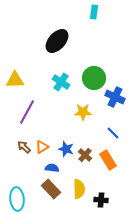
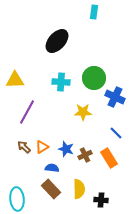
cyan cross: rotated 30 degrees counterclockwise
blue line: moved 3 px right
brown cross: rotated 24 degrees clockwise
orange rectangle: moved 1 px right, 2 px up
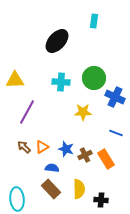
cyan rectangle: moved 9 px down
blue line: rotated 24 degrees counterclockwise
orange rectangle: moved 3 px left, 1 px down
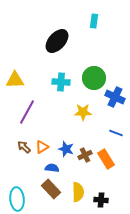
yellow semicircle: moved 1 px left, 3 px down
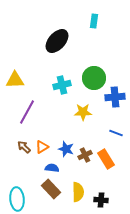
cyan cross: moved 1 px right, 3 px down; rotated 18 degrees counterclockwise
blue cross: rotated 30 degrees counterclockwise
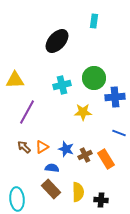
blue line: moved 3 px right
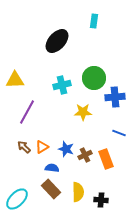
orange rectangle: rotated 12 degrees clockwise
cyan ellipse: rotated 50 degrees clockwise
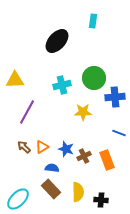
cyan rectangle: moved 1 px left
brown cross: moved 1 px left, 1 px down
orange rectangle: moved 1 px right, 1 px down
cyan ellipse: moved 1 px right
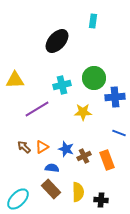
purple line: moved 10 px right, 3 px up; rotated 30 degrees clockwise
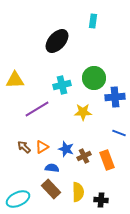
cyan ellipse: rotated 20 degrees clockwise
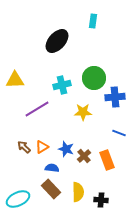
brown cross: rotated 16 degrees counterclockwise
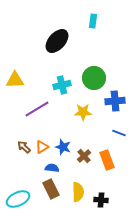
blue cross: moved 4 px down
blue star: moved 3 px left, 2 px up
brown rectangle: rotated 18 degrees clockwise
